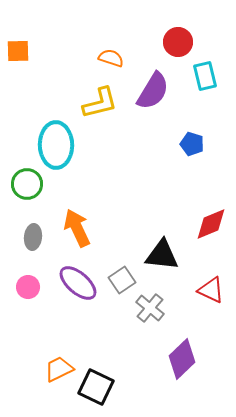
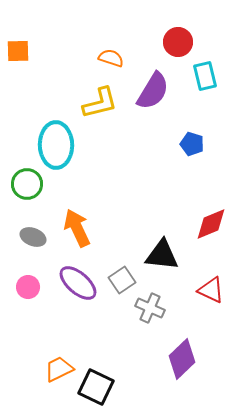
gray ellipse: rotated 75 degrees counterclockwise
gray cross: rotated 16 degrees counterclockwise
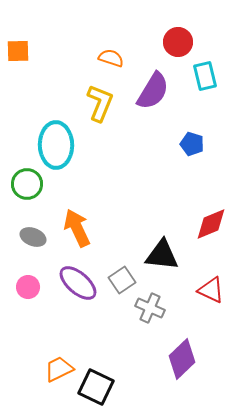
yellow L-shape: rotated 54 degrees counterclockwise
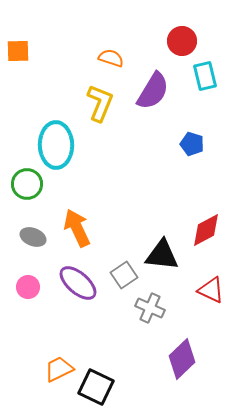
red circle: moved 4 px right, 1 px up
red diamond: moved 5 px left, 6 px down; rotated 6 degrees counterclockwise
gray square: moved 2 px right, 5 px up
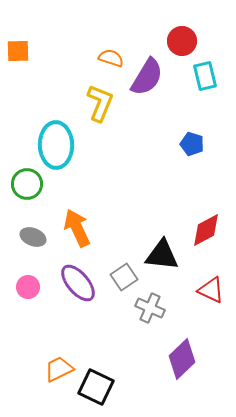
purple semicircle: moved 6 px left, 14 px up
gray square: moved 2 px down
purple ellipse: rotated 9 degrees clockwise
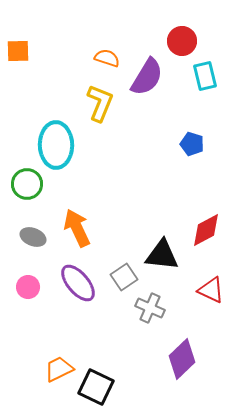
orange semicircle: moved 4 px left
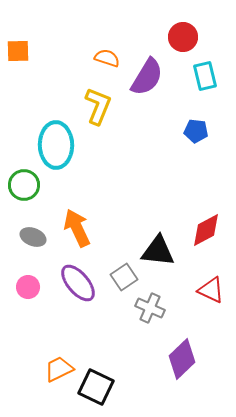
red circle: moved 1 px right, 4 px up
yellow L-shape: moved 2 px left, 3 px down
blue pentagon: moved 4 px right, 13 px up; rotated 10 degrees counterclockwise
green circle: moved 3 px left, 1 px down
black triangle: moved 4 px left, 4 px up
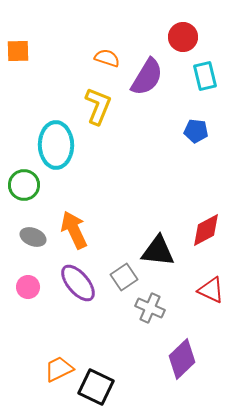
orange arrow: moved 3 px left, 2 px down
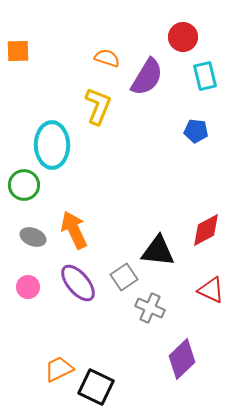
cyan ellipse: moved 4 px left
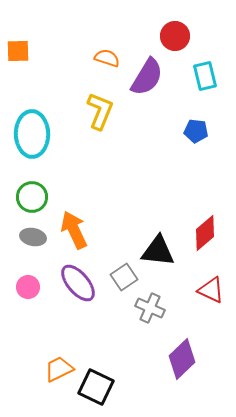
red circle: moved 8 px left, 1 px up
yellow L-shape: moved 2 px right, 5 px down
cyan ellipse: moved 20 px left, 11 px up
green circle: moved 8 px right, 12 px down
red diamond: moved 1 px left, 3 px down; rotated 12 degrees counterclockwise
gray ellipse: rotated 10 degrees counterclockwise
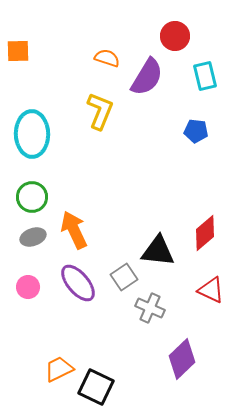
gray ellipse: rotated 30 degrees counterclockwise
